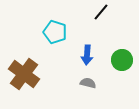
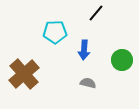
black line: moved 5 px left, 1 px down
cyan pentagon: rotated 20 degrees counterclockwise
blue arrow: moved 3 px left, 5 px up
brown cross: rotated 12 degrees clockwise
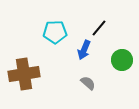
black line: moved 3 px right, 15 px down
blue arrow: rotated 18 degrees clockwise
brown cross: rotated 32 degrees clockwise
gray semicircle: rotated 28 degrees clockwise
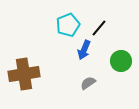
cyan pentagon: moved 13 px right, 7 px up; rotated 20 degrees counterclockwise
green circle: moved 1 px left, 1 px down
gray semicircle: rotated 77 degrees counterclockwise
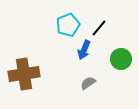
green circle: moved 2 px up
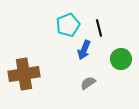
black line: rotated 54 degrees counterclockwise
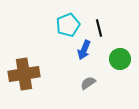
green circle: moved 1 px left
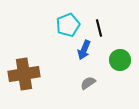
green circle: moved 1 px down
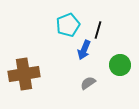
black line: moved 1 px left, 2 px down; rotated 30 degrees clockwise
green circle: moved 5 px down
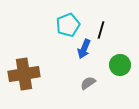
black line: moved 3 px right
blue arrow: moved 1 px up
